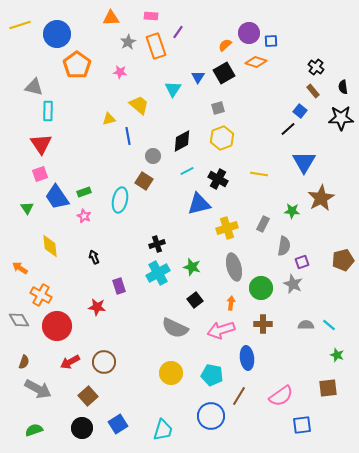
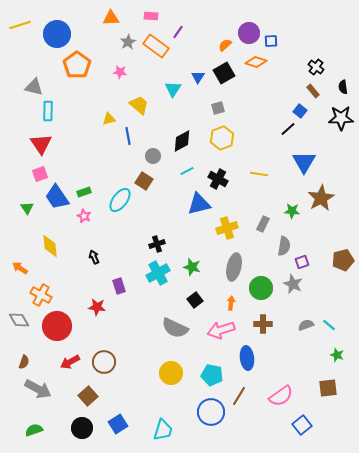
orange rectangle at (156, 46): rotated 35 degrees counterclockwise
cyan ellipse at (120, 200): rotated 25 degrees clockwise
gray ellipse at (234, 267): rotated 28 degrees clockwise
gray semicircle at (306, 325): rotated 21 degrees counterclockwise
blue circle at (211, 416): moved 4 px up
blue square at (302, 425): rotated 30 degrees counterclockwise
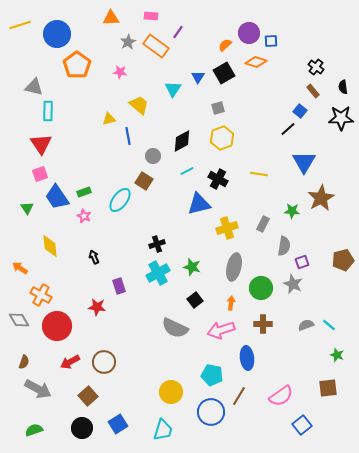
yellow circle at (171, 373): moved 19 px down
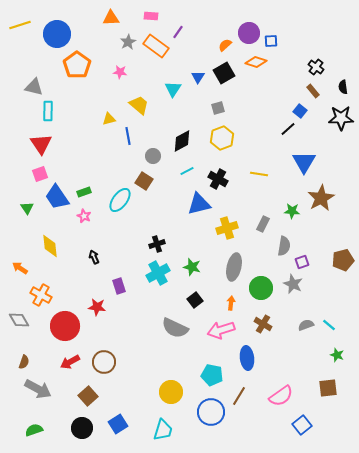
brown cross at (263, 324): rotated 30 degrees clockwise
red circle at (57, 326): moved 8 px right
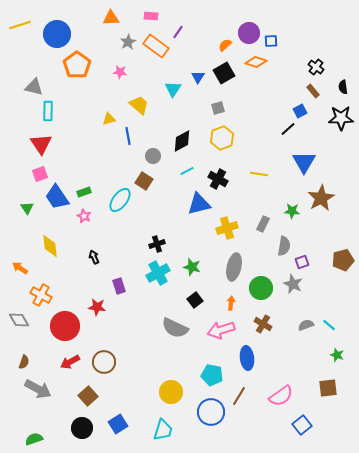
blue square at (300, 111): rotated 24 degrees clockwise
green semicircle at (34, 430): moved 9 px down
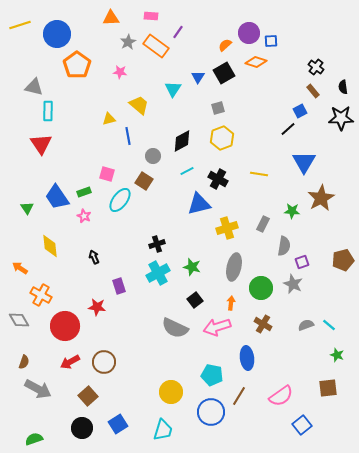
pink square at (40, 174): moved 67 px right; rotated 35 degrees clockwise
pink arrow at (221, 330): moved 4 px left, 3 px up
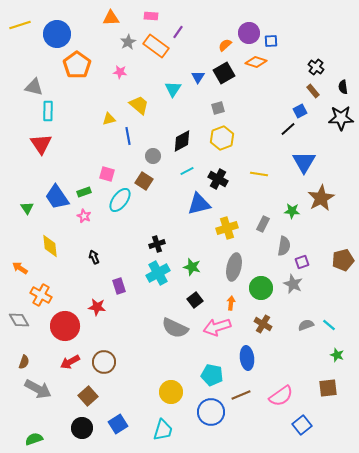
brown line at (239, 396): moved 2 px right, 1 px up; rotated 36 degrees clockwise
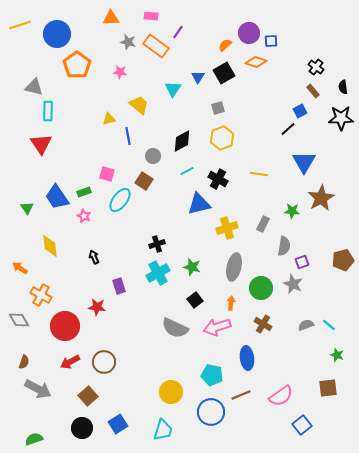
gray star at (128, 42): rotated 28 degrees counterclockwise
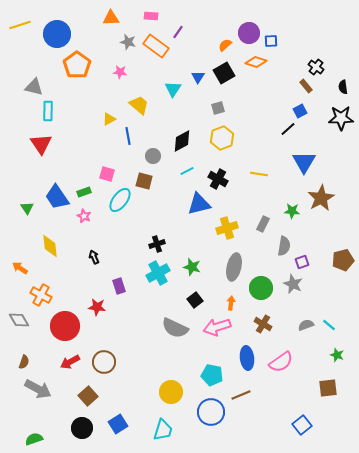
brown rectangle at (313, 91): moved 7 px left, 5 px up
yellow triangle at (109, 119): rotated 16 degrees counterclockwise
brown square at (144, 181): rotated 18 degrees counterclockwise
pink semicircle at (281, 396): moved 34 px up
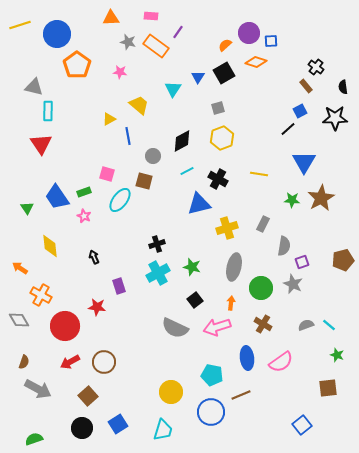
black star at (341, 118): moved 6 px left
green star at (292, 211): moved 11 px up
